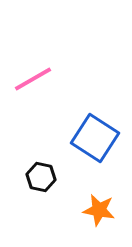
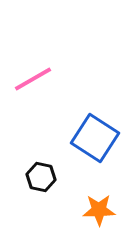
orange star: rotated 12 degrees counterclockwise
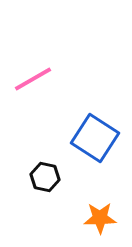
black hexagon: moved 4 px right
orange star: moved 1 px right, 8 px down
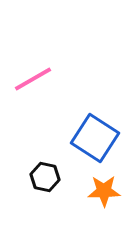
orange star: moved 4 px right, 27 px up
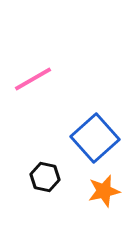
blue square: rotated 15 degrees clockwise
orange star: rotated 12 degrees counterclockwise
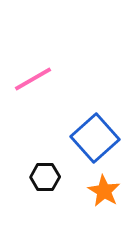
black hexagon: rotated 12 degrees counterclockwise
orange star: rotated 28 degrees counterclockwise
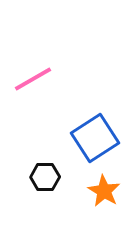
blue square: rotated 9 degrees clockwise
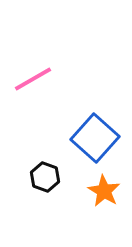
blue square: rotated 15 degrees counterclockwise
black hexagon: rotated 20 degrees clockwise
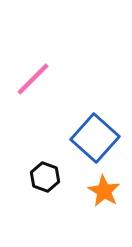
pink line: rotated 15 degrees counterclockwise
